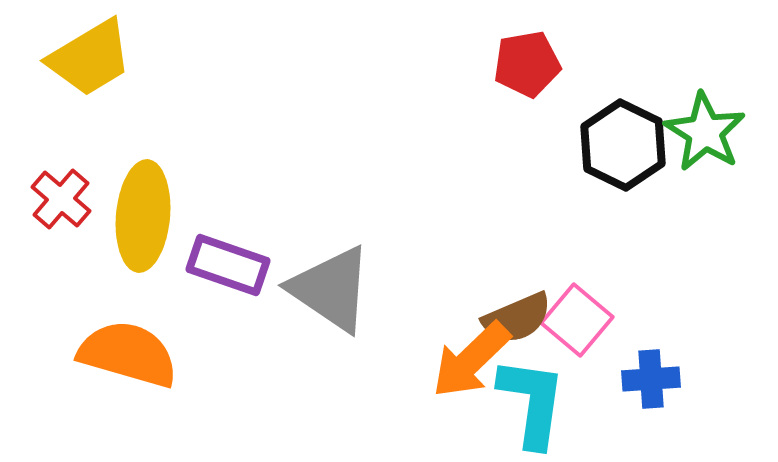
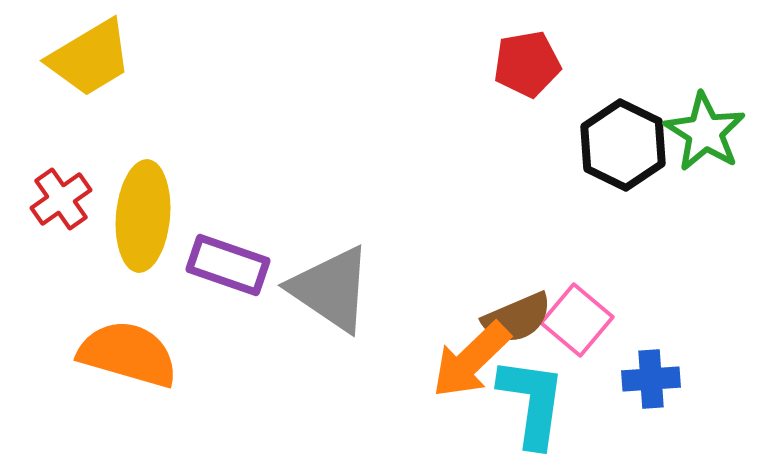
red cross: rotated 14 degrees clockwise
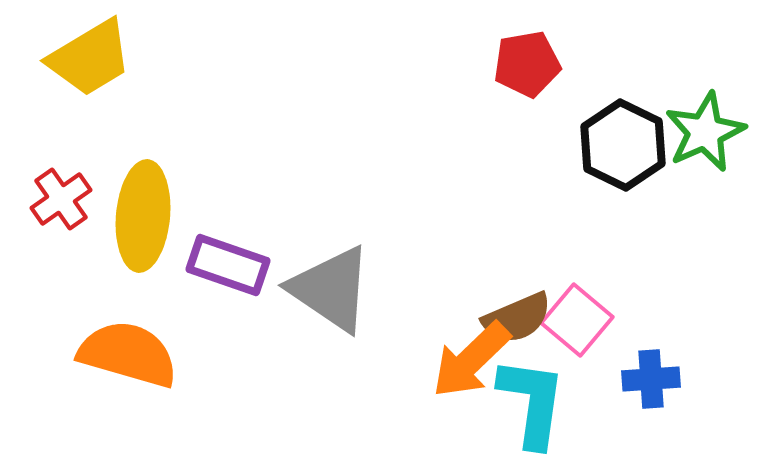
green star: rotated 16 degrees clockwise
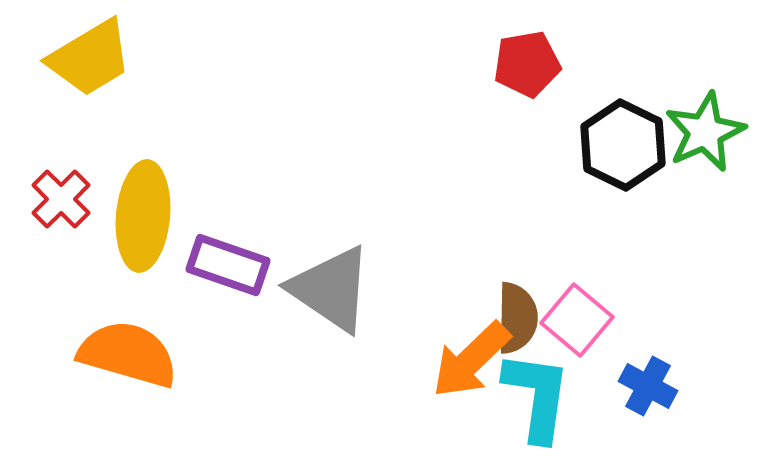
red cross: rotated 10 degrees counterclockwise
brown semicircle: rotated 66 degrees counterclockwise
blue cross: moved 3 px left, 7 px down; rotated 32 degrees clockwise
cyan L-shape: moved 5 px right, 6 px up
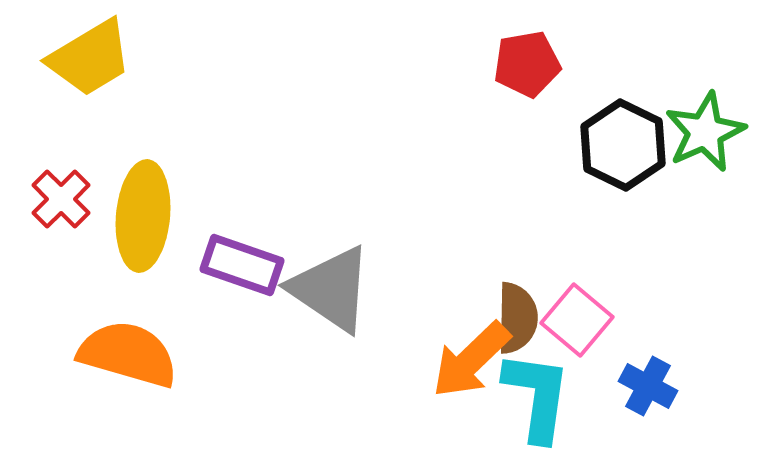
purple rectangle: moved 14 px right
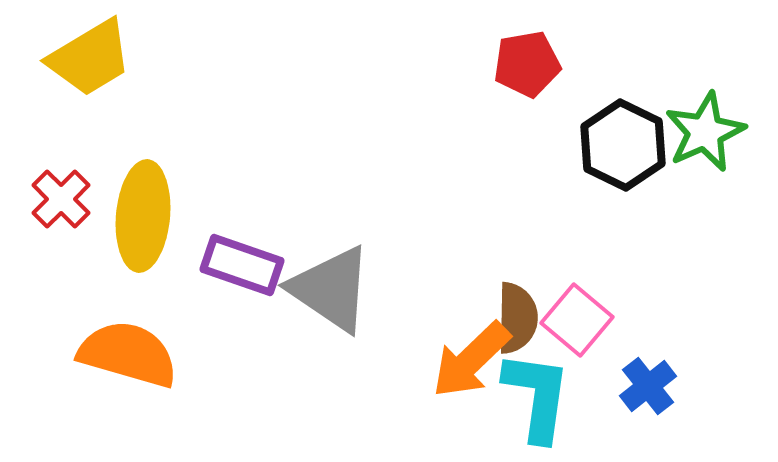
blue cross: rotated 24 degrees clockwise
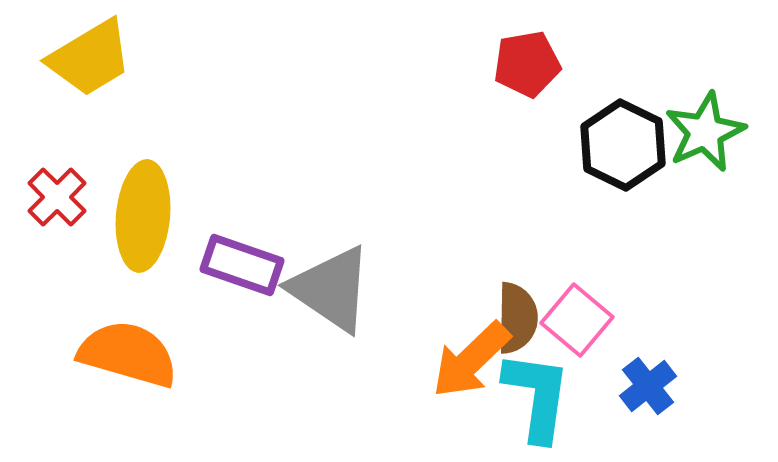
red cross: moved 4 px left, 2 px up
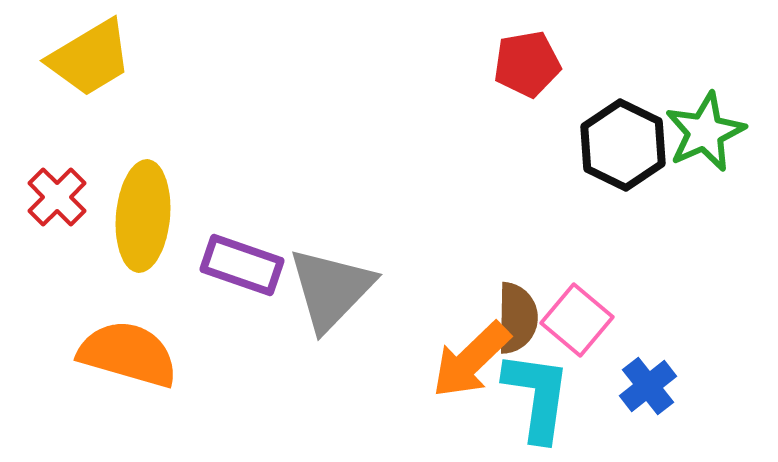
gray triangle: rotated 40 degrees clockwise
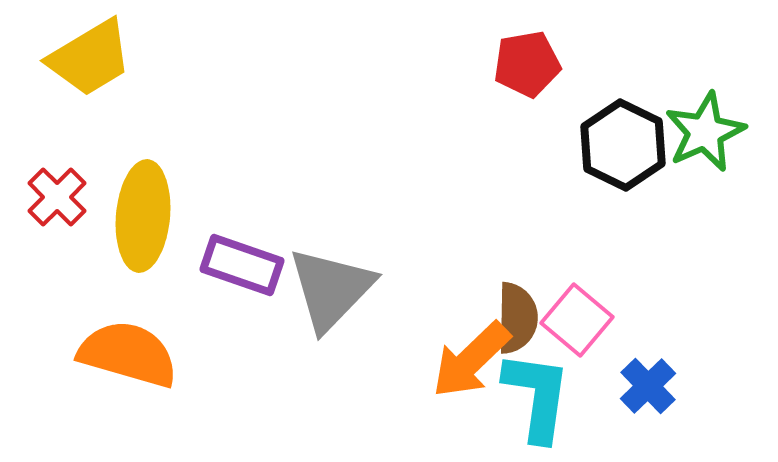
blue cross: rotated 6 degrees counterclockwise
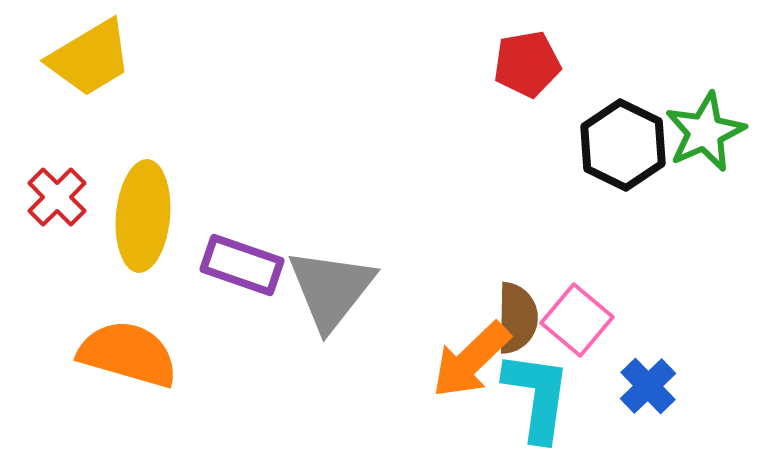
gray triangle: rotated 6 degrees counterclockwise
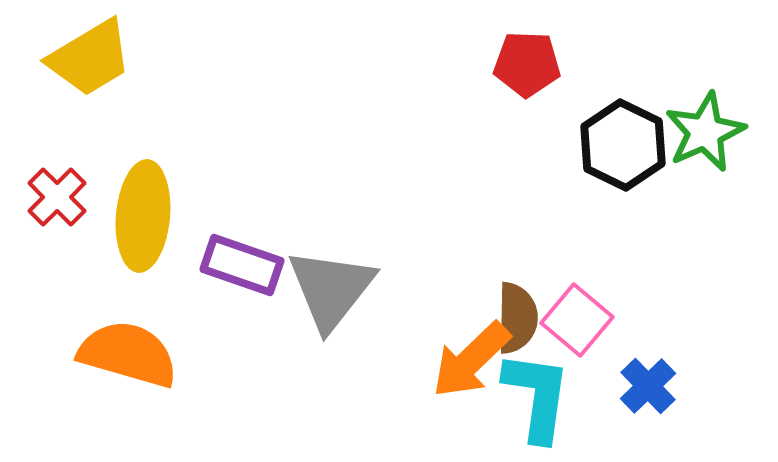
red pentagon: rotated 12 degrees clockwise
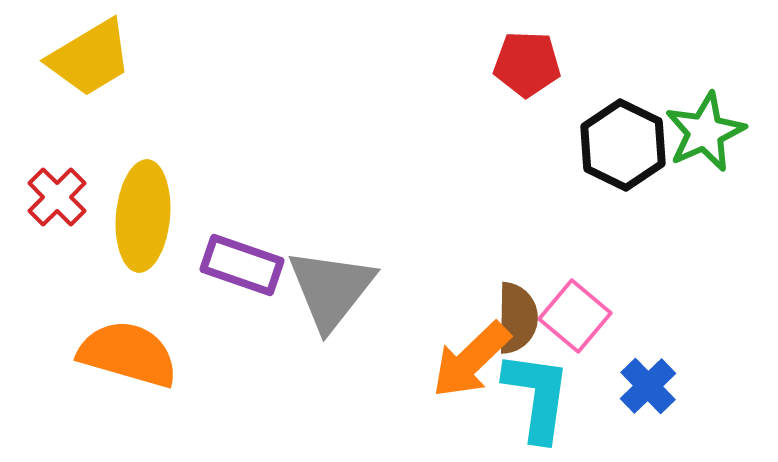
pink square: moved 2 px left, 4 px up
